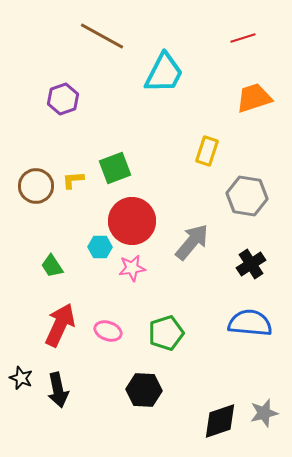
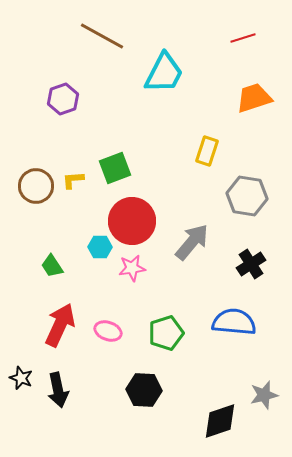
blue semicircle: moved 16 px left, 1 px up
gray star: moved 18 px up
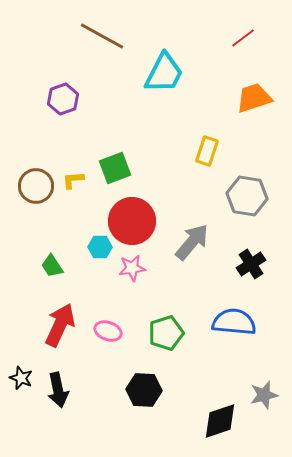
red line: rotated 20 degrees counterclockwise
